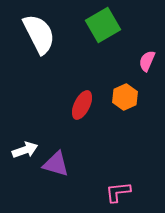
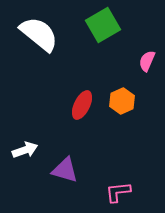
white semicircle: rotated 24 degrees counterclockwise
orange hexagon: moved 3 px left, 4 px down
purple triangle: moved 9 px right, 6 px down
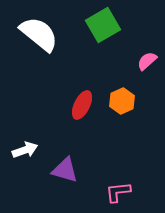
pink semicircle: rotated 25 degrees clockwise
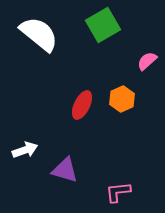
orange hexagon: moved 2 px up
